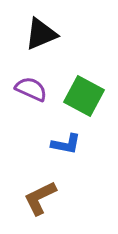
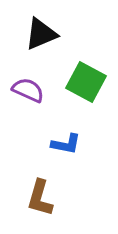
purple semicircle: moved 3 px left, 1 px down
green square: moved 2 px right, 14 px up
brown L-shape: rotated 48 degrees counterclockwise
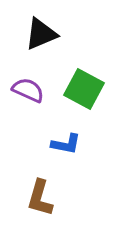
green square: moved 2 px left, 7 px down
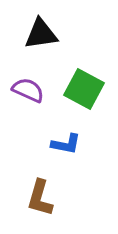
black triangle: rotated 15 degrees clockwise
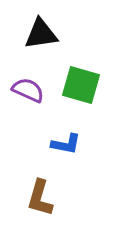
green square: moved 3 px left, 4 px up; rotated 12 degrees counterclockwise
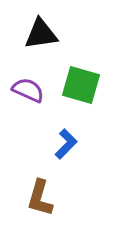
blue L-shape: rotated 56 degrees counterclockwise
